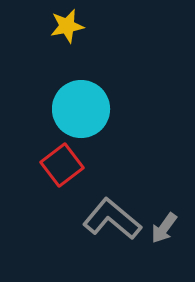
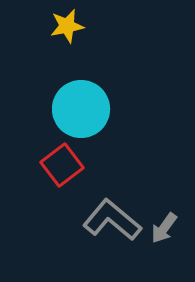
gray L-shape: moved 1 px down
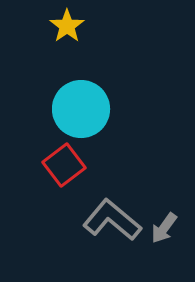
yellow star: rotated 24 degrees counterclockwise
red square: moved 2 px right
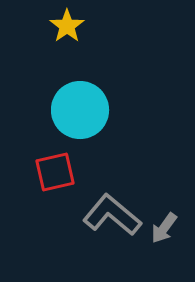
cyan circle: moved 1 px left, 1 px down
red square: moved 9 px left, 7 px down; rotated 24 degrees clockwise
gray L-shape: moved 5 px up
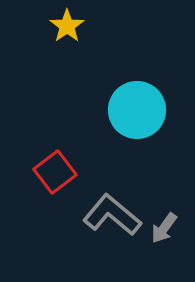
cyan circle: moved 57 px right
red square: rotated 24 degrees counterclockwise
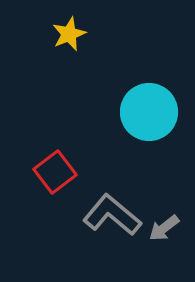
yellow star: moved 2 px right, 8 px down; rotated 12 degrees clockwise
cyan circle: moved 12 px right, 2 px down
gray arrow: rotated 16 degrees clockwise
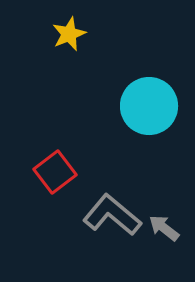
cyan circle: moved 6 px up
gray arrow: rotated 76 degrees clockwise
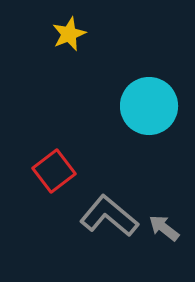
red square: moved 1 px left, 1 px up
gray L-shape: moved 3 px left, 1 px down
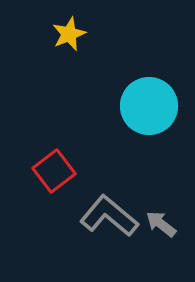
gray arrow: moved 3 px left, 4 px up
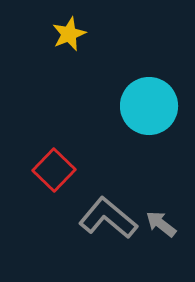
red square: moved 1 px up; rotated 9 degrees counterclockwise
gray L-shape: moved 1 px left, 2 px down
